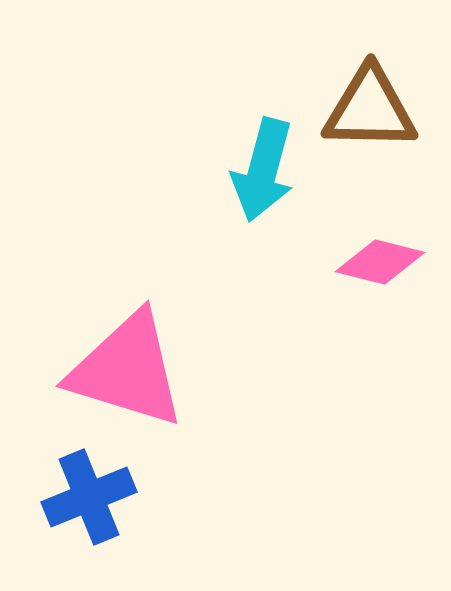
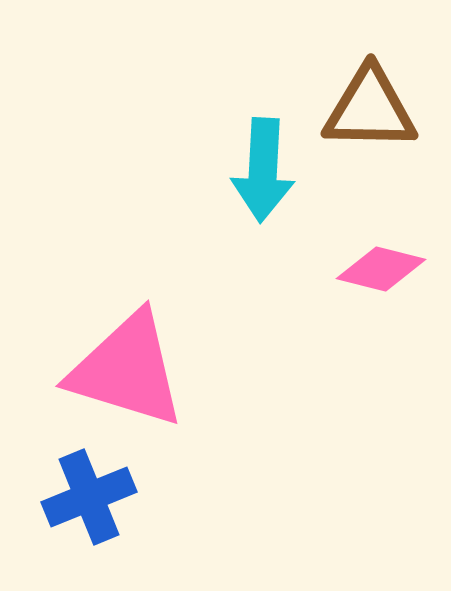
cyan arrow: rotated 12 degrees counterclockwise
pink diamond: moved 1 px right, 7 px down
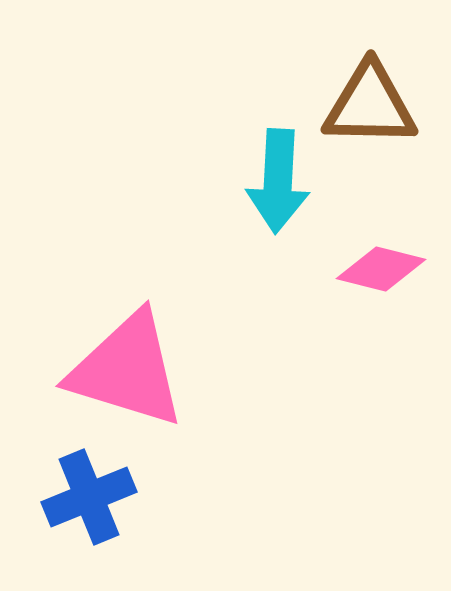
brown triangle: moved 4 px up
cyan arrow: moved 15 px right, 11 px down
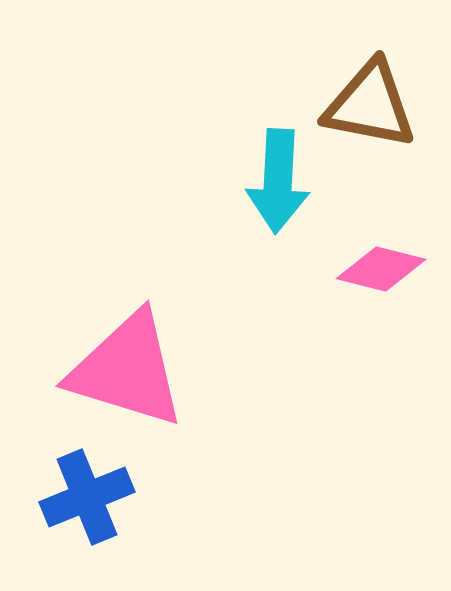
brown triangle: rotated 10 degrees clockwise
blue cross: moved 2 px left
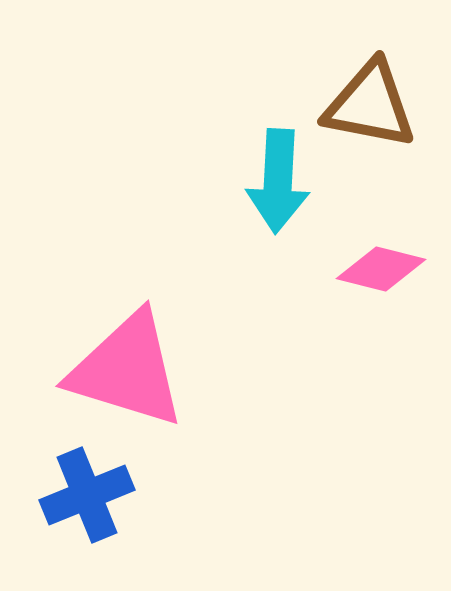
blue cross: moved 2 px up
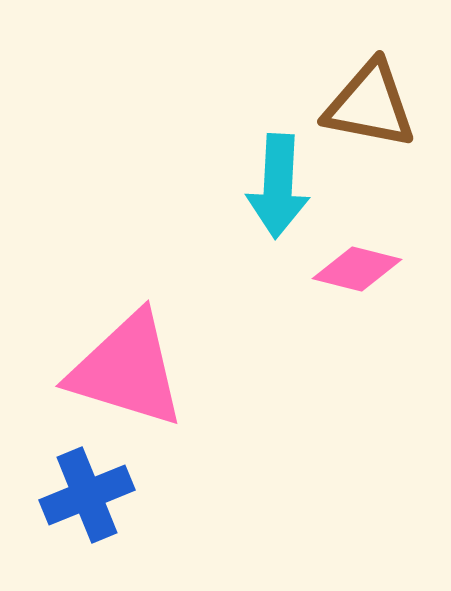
cyan arrow: moved 5 px down
pink diamond: moved 24 px left
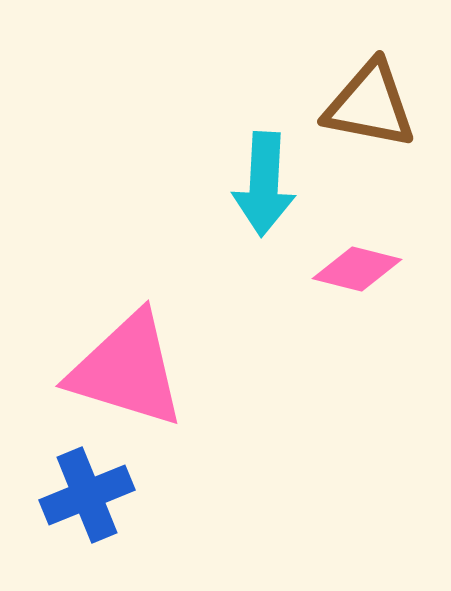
cyan arrow: moved 14 px left, 2 px up
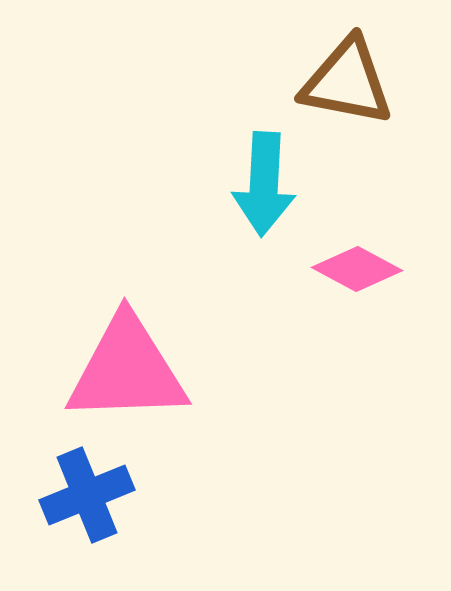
brown triangle: moved 23 px left, 23 px up
pink diamond: rotated 14 degrees clockwise
pink triangle: rotated 19 degrees counterclockwise
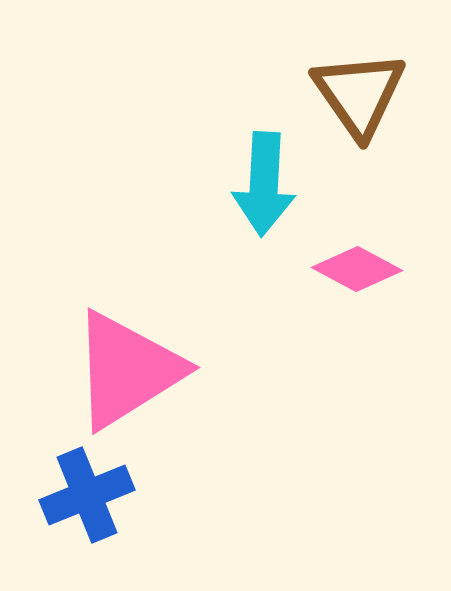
brown triangle: moved 12 px right, 12 px down; rotated 44 degrees clockwise
pink triangle: rotated 30 degrees counterclockwise
